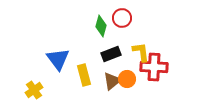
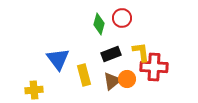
green diamond: moved 2 px left, 2 px up
yellow cross: rotated 30 degrees clockwise
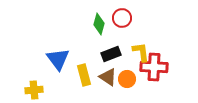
brown triangle: moved 4 px left, 4 px up; rotated 48 degrees counterclockwise
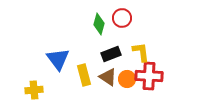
red cross: moved 5 px left, 9 px down
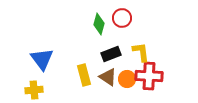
blue triangle: moved 16 px left
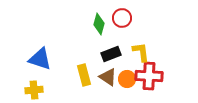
blue triangle: moved 2 px left; rotated 35 degrees counterclockwise
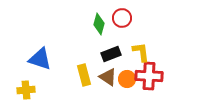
yellow cross: moved 8 px left
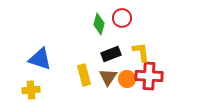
brown triangle: rotated 30 degrees clockwise
yellow cross: moved 5 px right
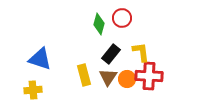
black rectangle: rotated 30 degrees counterclockwise
yellow cross: moved 2 px right
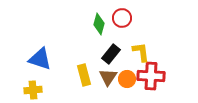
red cross: moved 2 px right
